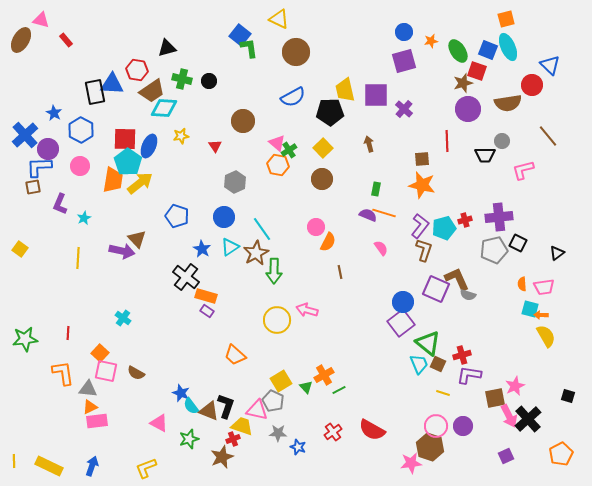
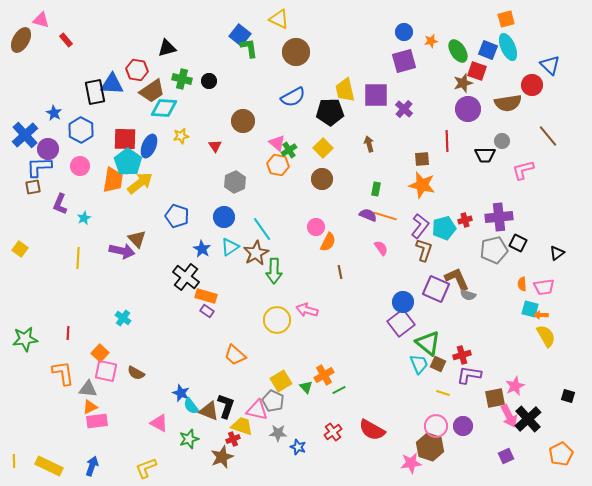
orange line at (384, 213): moved 1 px right, 3 px down
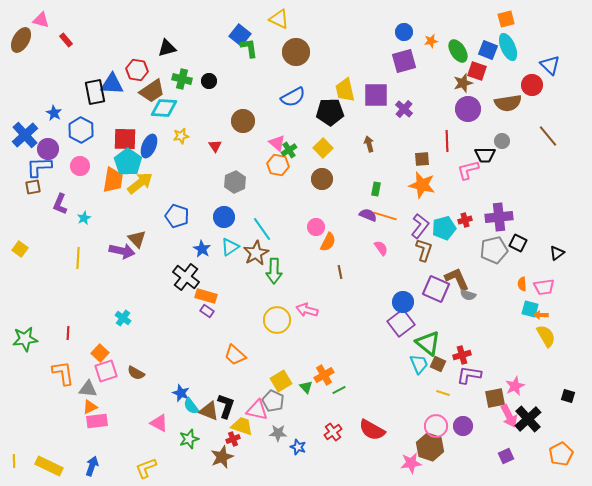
pink L-shape at (523, 170): moved 55 px left
pink square at (106, 371): rotated 30 degrees counterclockwise
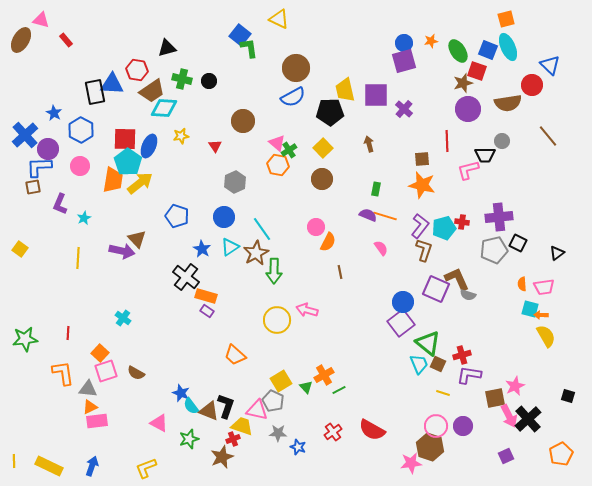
blue circle at (404, 32): moved 11 px down
brown circle at (296, 52): moved 16 px down
red cross at (465, 220): moved 3 px left, 2 px down; rotated 24 degrees clockwise
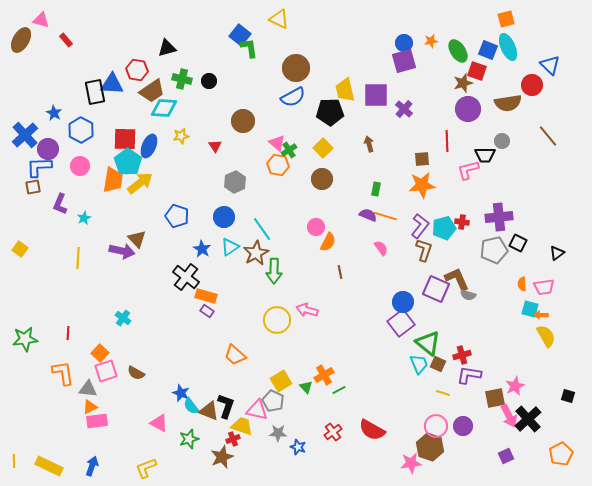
orange star at (422, 185): rotated 20 degrees counterclockwise
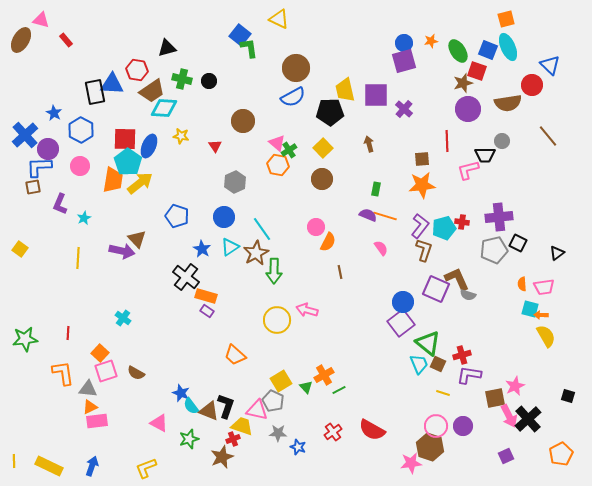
yellow star at (181, 136): rotated 21 degrees clockwise
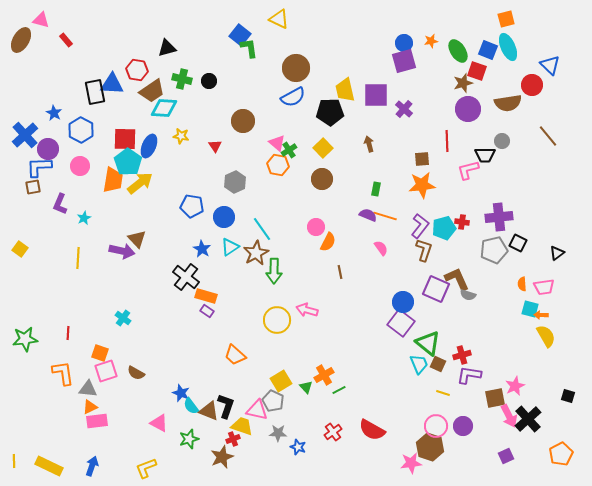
blue pentagon at (177, 216): moved 15 px right, 10 px up; rotated 10 degrees counterclockwise
purple square at (401, 323): rotated 16 degrees counterclockwise
orange square at (100, 353): rotated 24 degrees counterclockwise
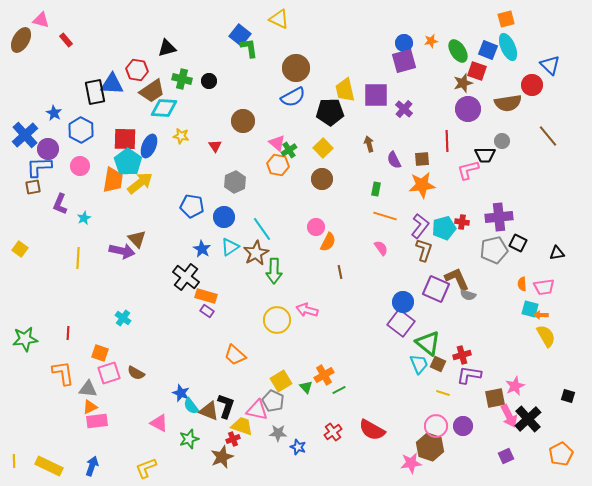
purple semicircle at (368, 215): moved 26 px right, 55 px up; rotated 138 degrees counterclockwise
black triangle at (557, 253): rotated 28 degrees clockwise
pink square at (106, 371): moved 3 px right, 2 px down
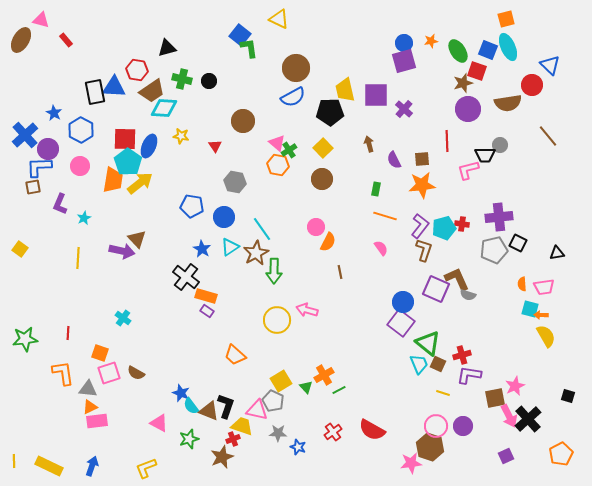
blue triangle at (112, 84): moved 2 px right, 3 px down
gray circle at (502, 141): moved 2 px left, 4 px down
gray hexagon at (235, 182): rotated 25 degrees counterclockwise
red cross at (462, 222): moved 2 px down
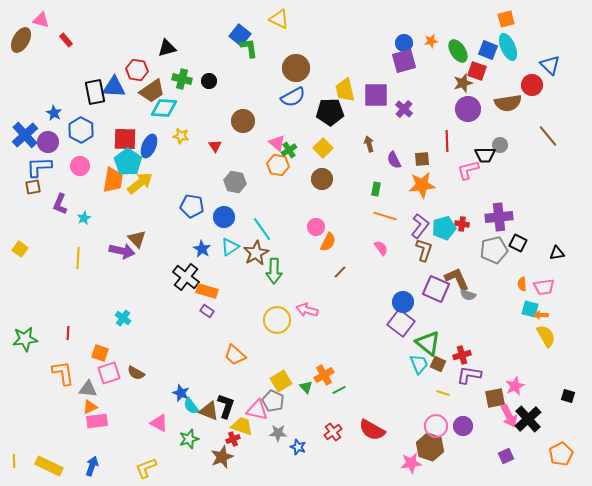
purple circle at (48, 149): moved 7 px up
brown line at (340, 272): rotated 56 degrees clockwise
orange rectangle at (206, 296): moved 1 px right, 5 px up
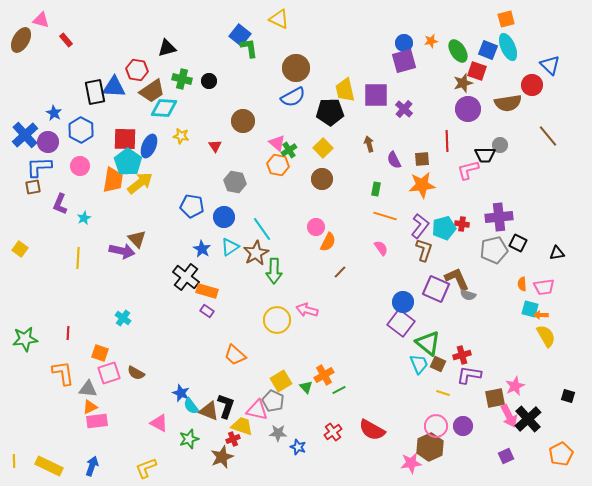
brown hexagon at (430, 447): rotated 16 degrees clockwise
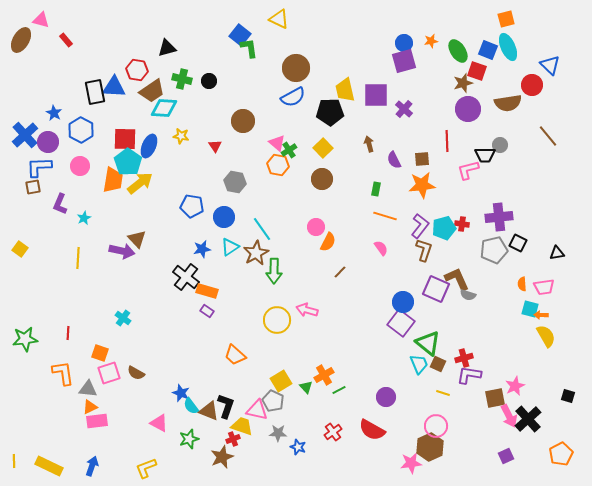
blue star at (202, 249): rotated 30 degrees clockwise
red cross at (462, 355): moved 2 px right, 3 px down
purple circle at (463, 426): moved 77 px left, 29 px up
